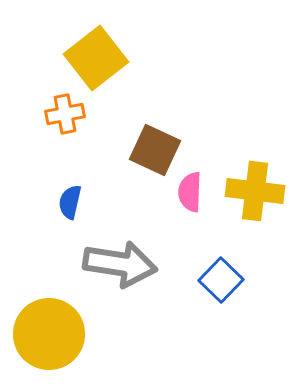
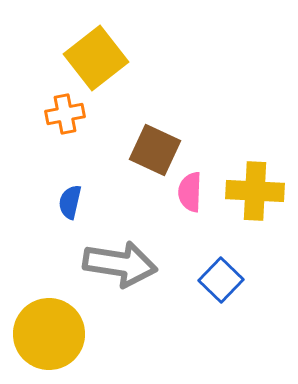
yellow cross: rotated 4 degrees counterclockwise
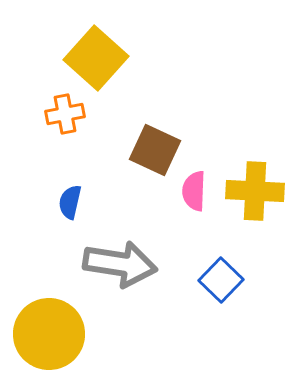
yellow square: rotated 10 degrees counterclockwise
pink semicircle: moved 4 px right, 1 px up
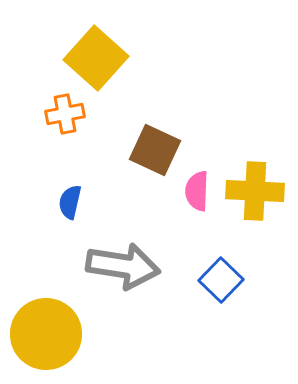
pink semicircle: moved 3 px right
gray arrow: moved 3 px right, 2 px down
yellow circle: moved 3 px left
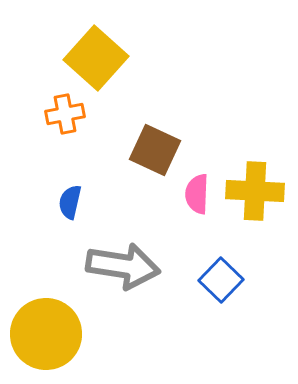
pink semicircle: moved 3 px down
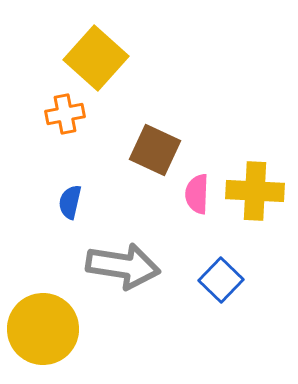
yellow circle: moved 3 px left, 5 px up
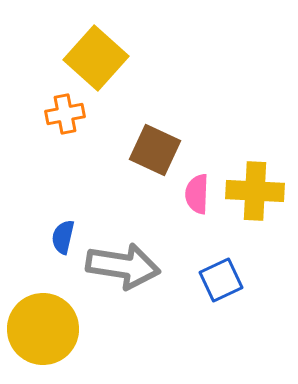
blue semicircle: moved 7 px left, 35 px down
blue square: rotated 21 degrees clockwise
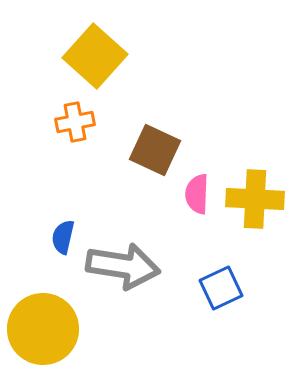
yellow square: moved 1 px left, 2 px up
orange cross: moved 10 px right, 8 px down
yellow cross: moved 8 px down
blue square: moved 8 px down
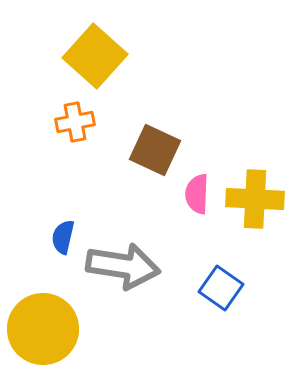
blue square: rotated 30 degrees counterclockwise
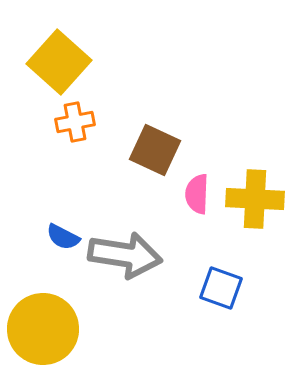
yellow square: moved 36 px left, 6 px down
blue semicircle: rotated 76 degrees counterclockwise
gray arrow: moved 2 px right, 11 px up
blue square: rotated 15 degrees counterclockwise
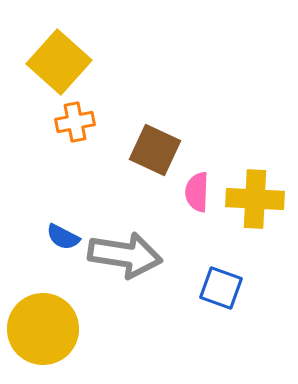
pink semicircle: moved 2 px up
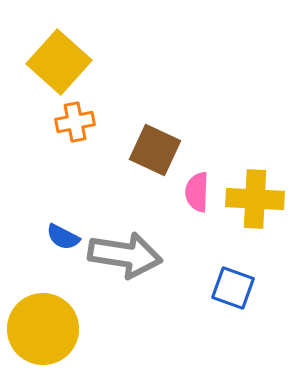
blue square: moved 12 px right
